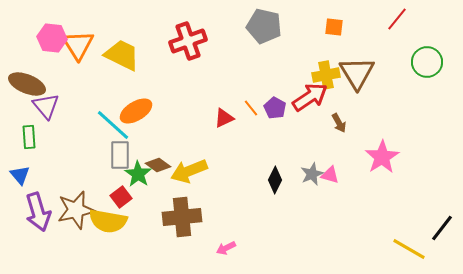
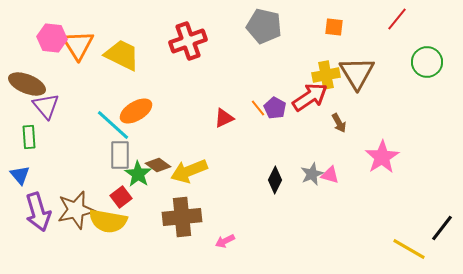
orange line: moved 7 px right
pink arrow: moved 1 px left, 7 px up
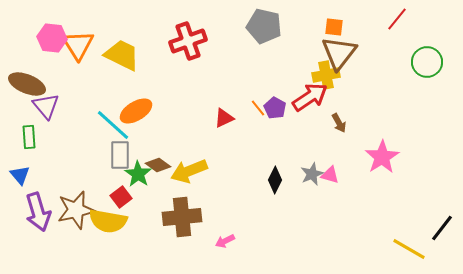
brown triangle: moved 18 px left, 20 px up; rotated 9 degrees clockwise
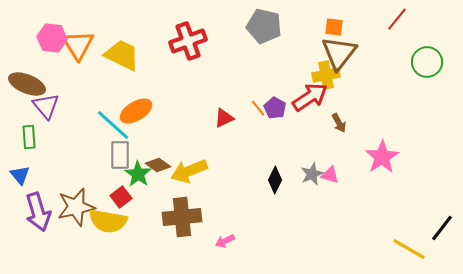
brown star: moved 3 px up
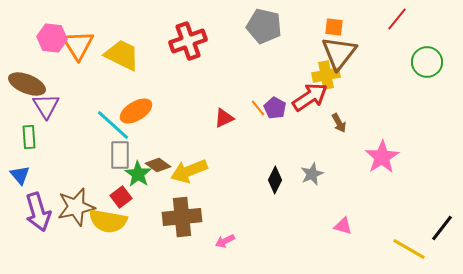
purple triangle: rotated 8 degrees clockwise
pink triangle: moved 13 px right, 51 px down
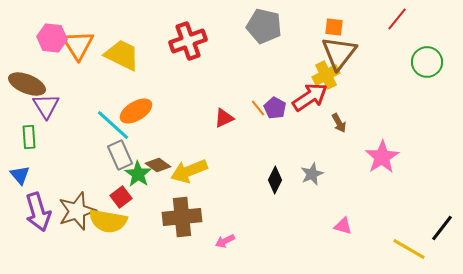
yellow cross: rotated 16 degrees counterclockwise
gray rectangle: rotated 24 degrees counterclockwise
brown star: moved 1 px right, 4 px down; rotated 6 degrees counterclockwise
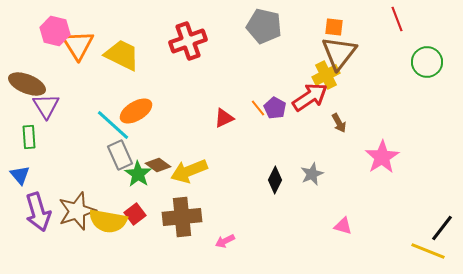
red line: rotated 60 degrees counterclockwise
pink hexagon: moved 3 px right, 7 px up; rotated 8 degrees clockwise
red square: moved 14 px right, 17 px down
yellow line: moved 19 px right, 2 px down; rotated 8 degrees counterclockwise
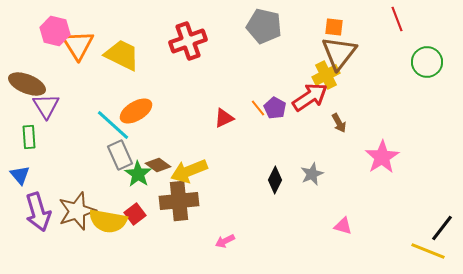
brown cross: moved 3 px left, 16 px up
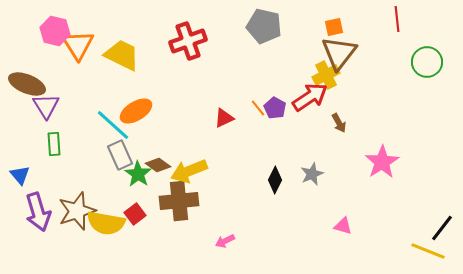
red line: rotated 15 degrees clockwise
orange square: rotated 18 degrees counterclockwise
green rectangle: moved 25 px right, 7 px down
pink star: moved 5 px down
yellow semicircle: moved 2 px left, 2 px down
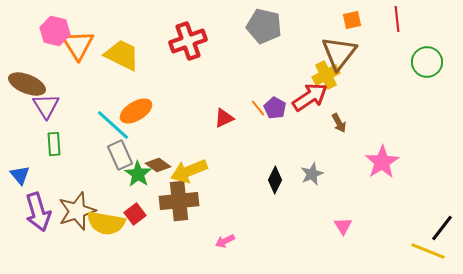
orange square: moved 18 px right, 7 px up
pink triangle: rotated 42 degrees clockwise
